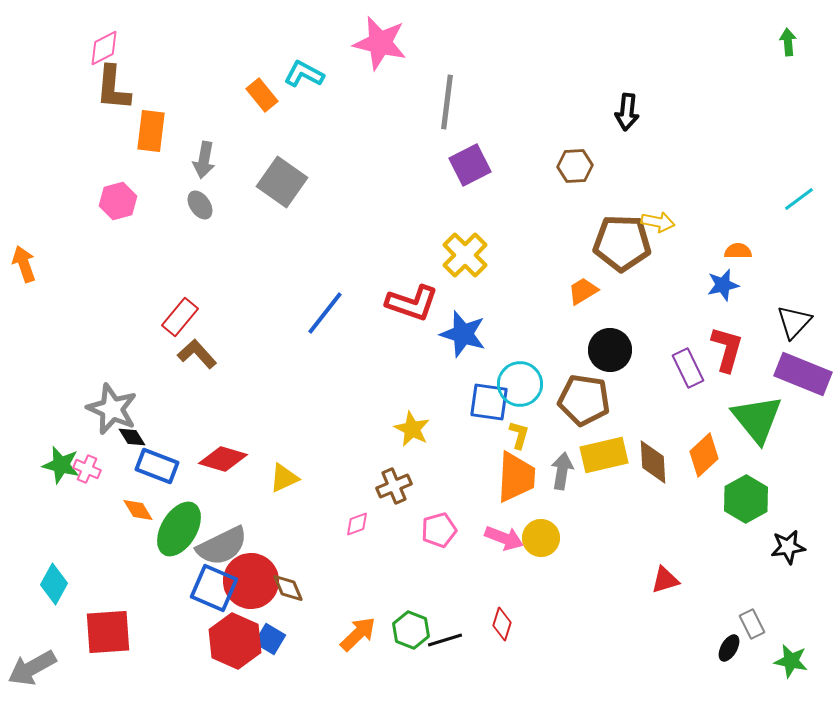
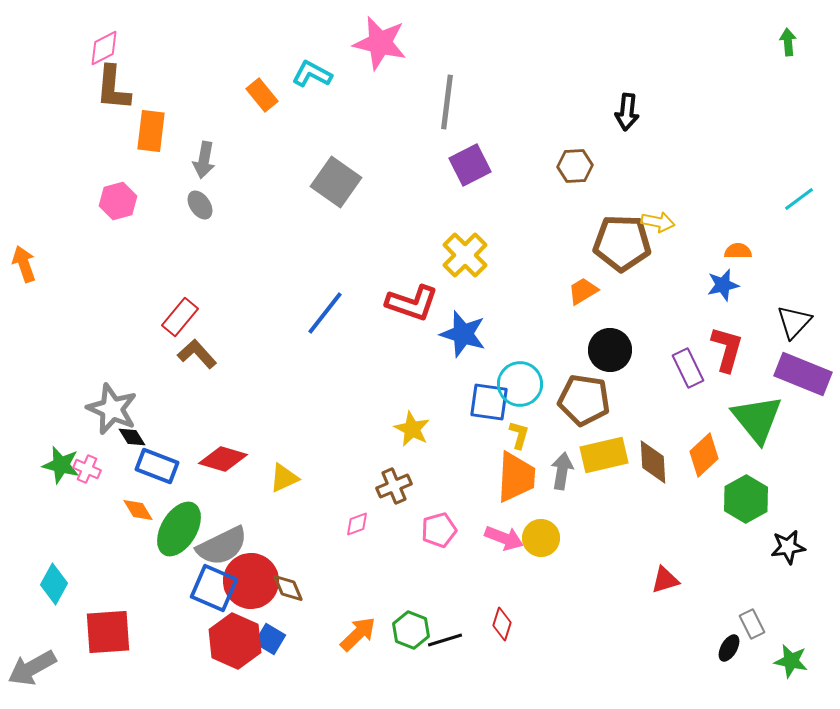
cyan L-shape at (304, 74): moved 8 px right
gray square at (282, 182): moved 54 px right
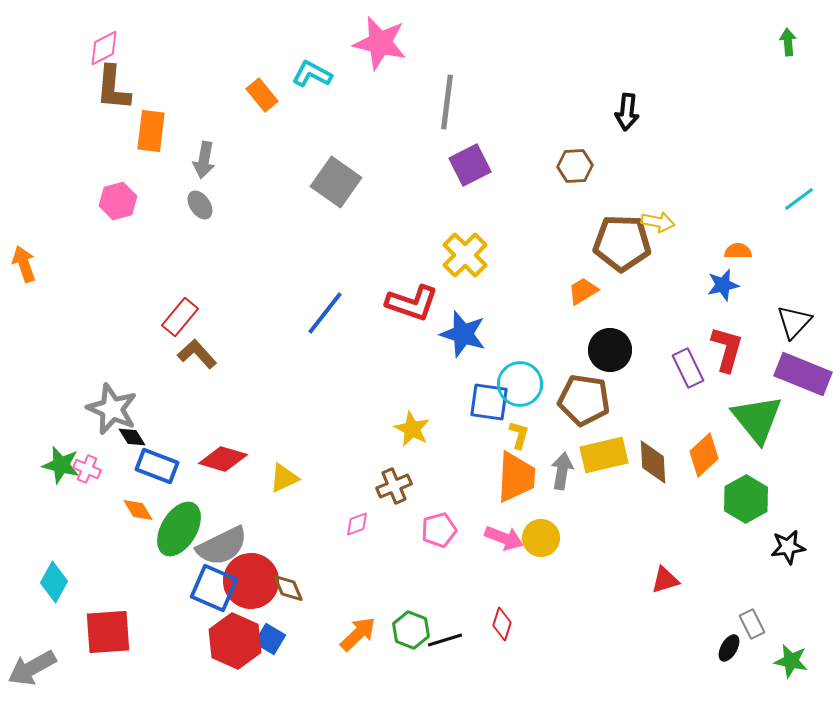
cyan diamond at (54, 584): moved 2 px up
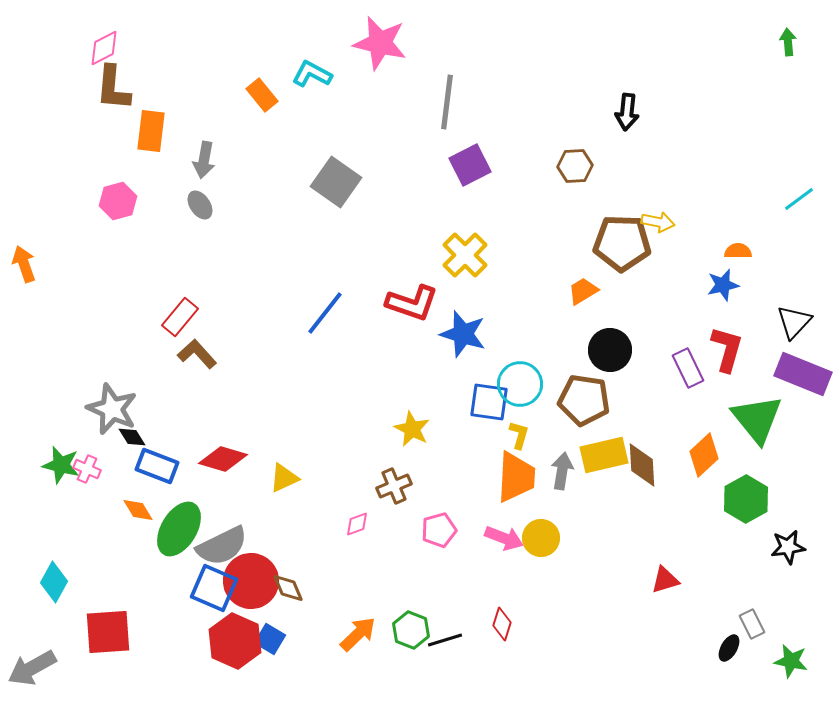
brown diamond at (653, 462): moved 11 px left, 3 px down
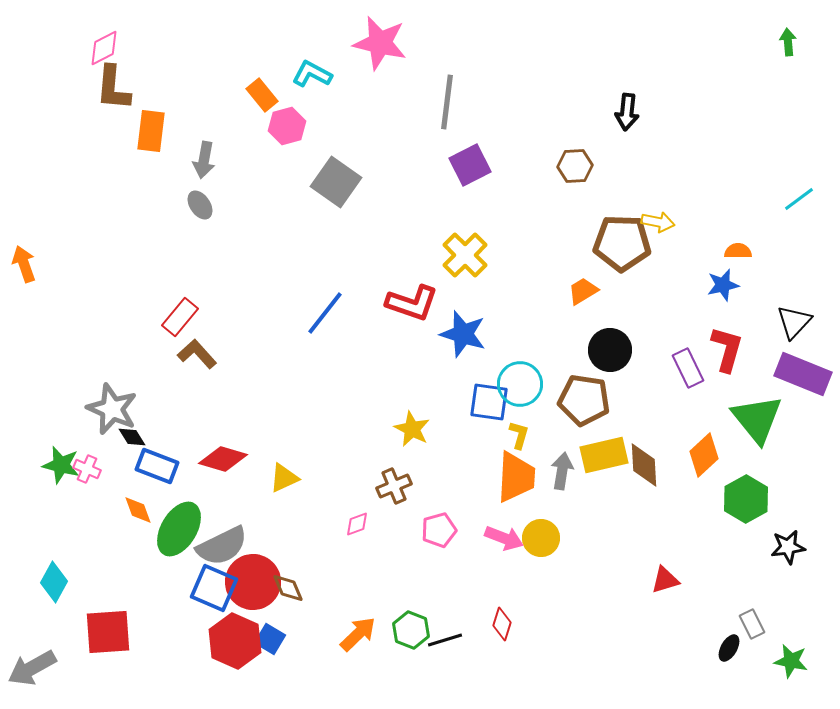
pink hexagon at (118, 201): moved 169 px right, 75 px up
brown diamond at (642, 465): moved 2 px right
orange diamond at (138, 510): rotated 12 degrees clockwise
red circle at (251, 581): moved 2 px right, 1 px down
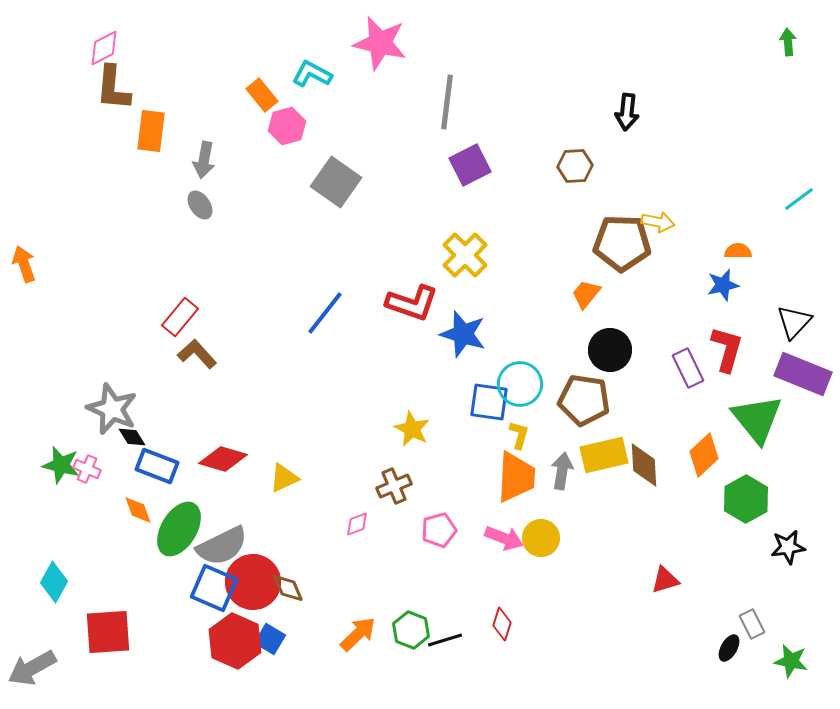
orange trapezoid at (583, 291): moved 3 px right, 3 px down; rotated 20 degrees counterclockwise
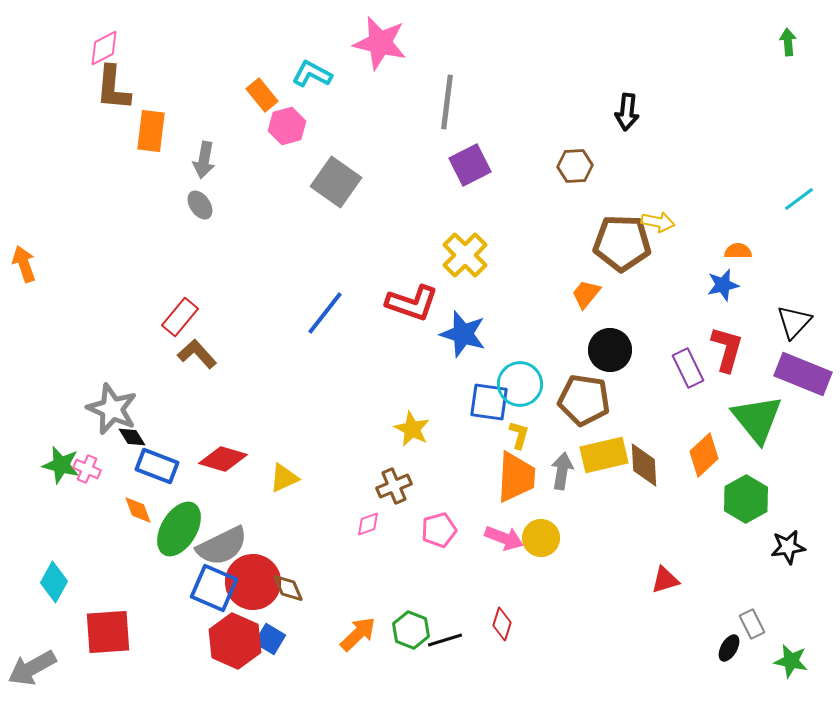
pink diamond at (357, 524): moved 11 px right
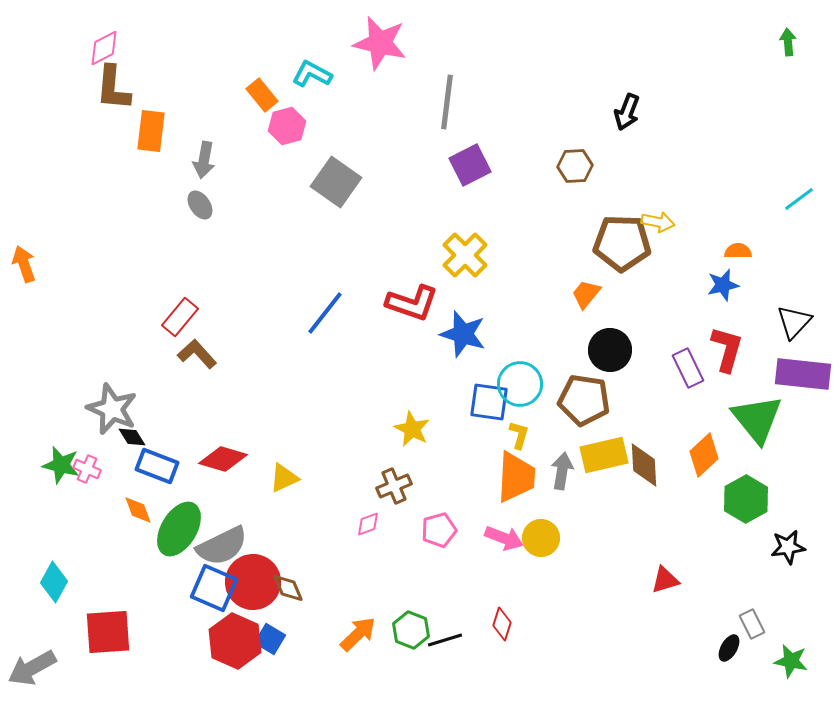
black arrow at (627, 112): rotated 15 degrees clockwise
purple rectangle at (803, 374): rotated 16 degrees counterclockwise
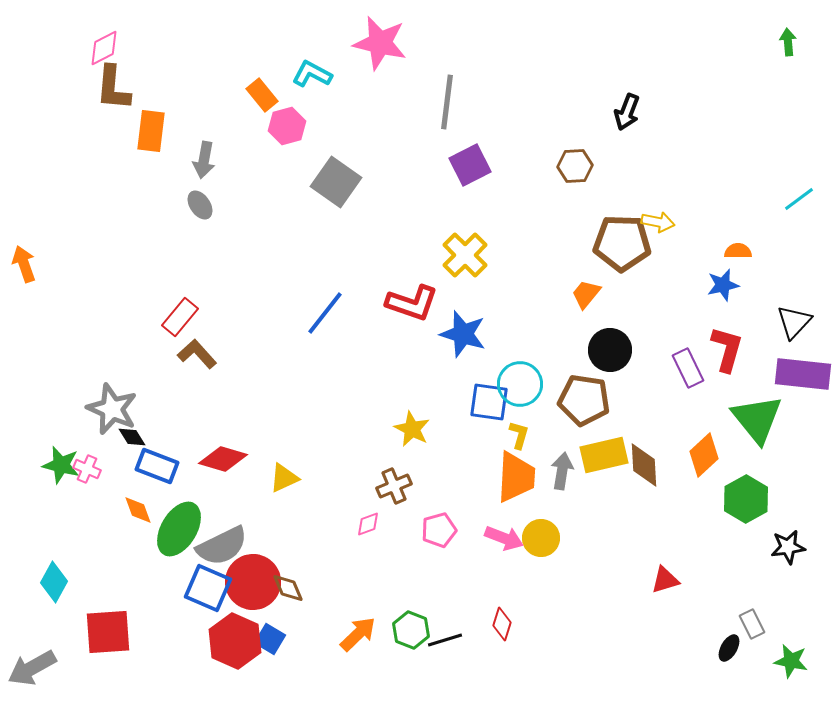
blue square at (214, 588): moved 6 px left
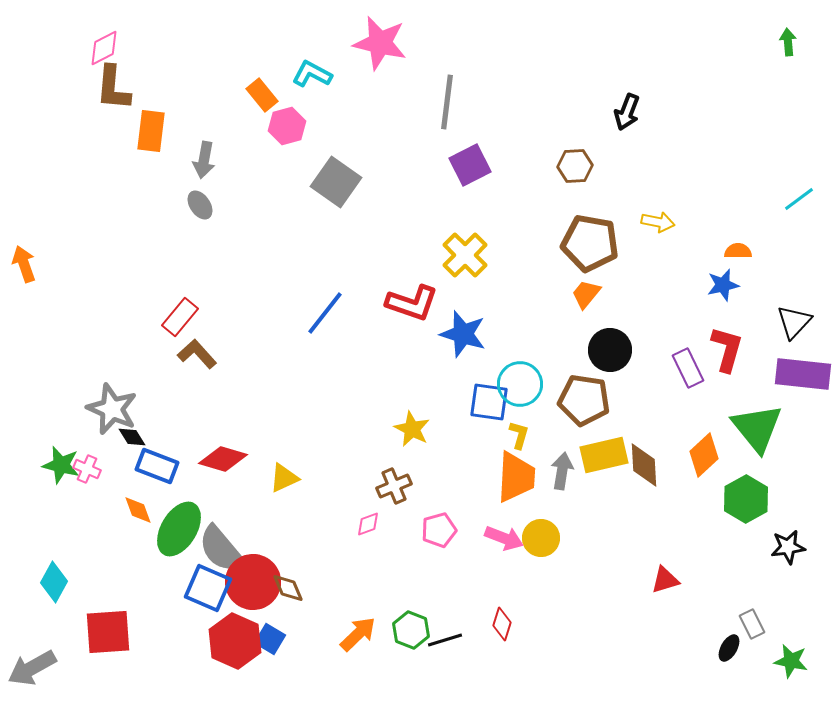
brown pentagon at (622, 243): moved 32 px left; rotated 8 degrees clockwise
green triangle at (757, 419): moved 9 px down
gray semicircle at (222, 546): moved 1 px left, 3 px down; rotated 76 degrees clockwise
